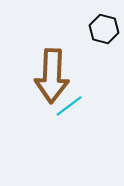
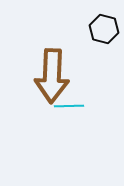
cyan line: rotated 36 degrees clockwise
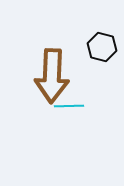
black hexagon: moved 2 px left, 18 px down
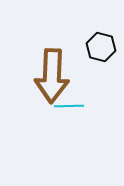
black hexagon: moved 1 px left
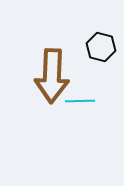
cyan line: moved 11 px right, 5 px up
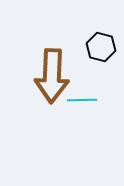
cyan line: moved 2 px right, 1 px up
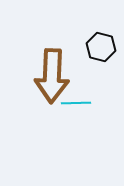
cyan line: moved 6 px left, 3 px down
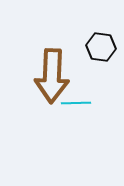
black hexagon: rotated 8 degrees counterclockwise
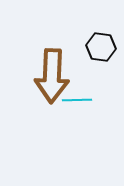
cyan line: moved 1 px right, 3 px up
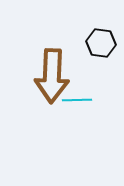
black hexagon: moved 4 px up
